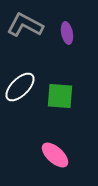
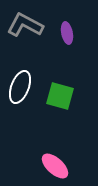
white ellipse: rotated 24 degrees counterclockwise
green square: rotated 12 degrees clockwise
pink ellipse: moved 11 px down
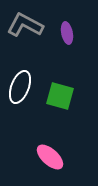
pink ellipse: moved 5 px left, 9 px up
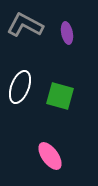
pink ellipse: moved 1 px up; rotated 12 degrees clockwise
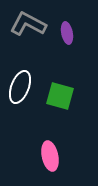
gray L-shape: moved 3 px right, 1 px up
pink ellipse: rotated 24 degrees clockwise
